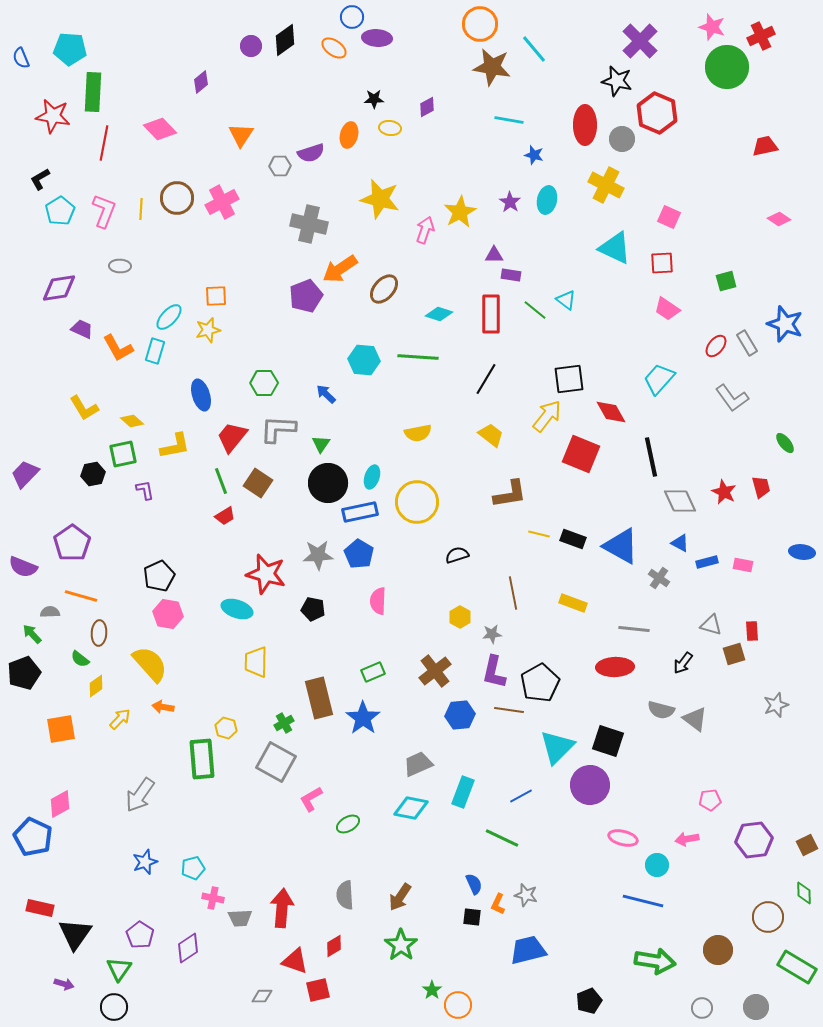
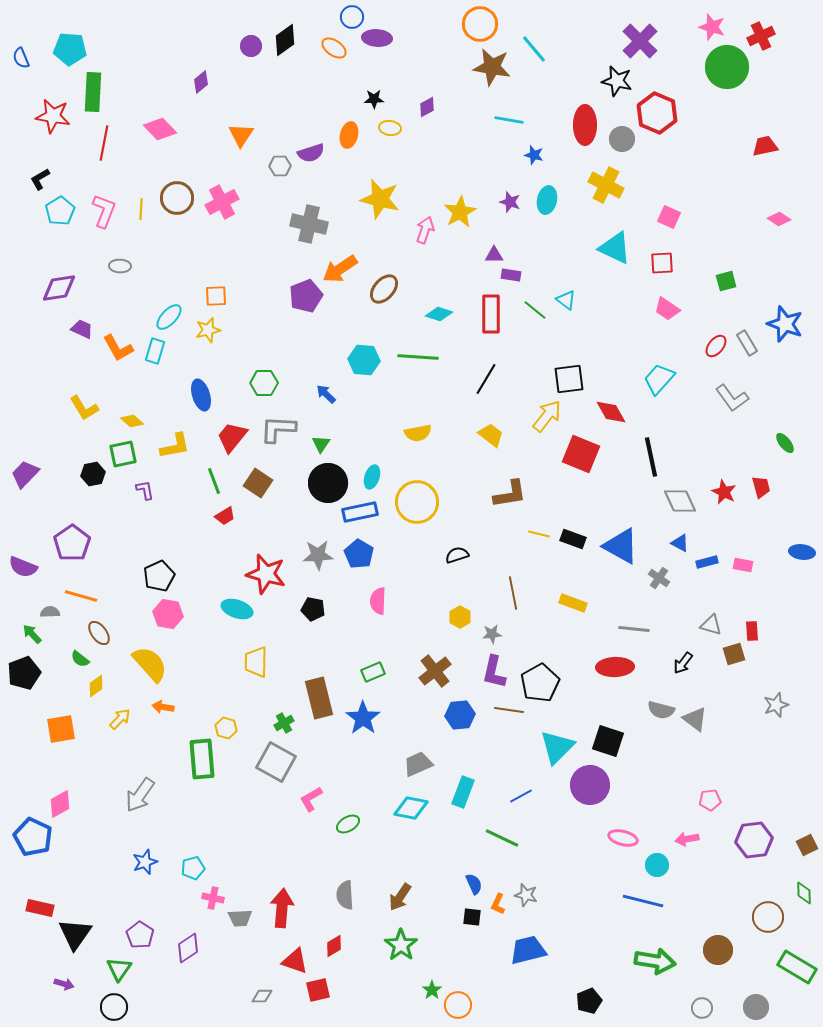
purple star at (510, 202): rotated 15 degrees counterclockwise
green line at (221, 481): moved 7 px left
brown ellipse at (99, 633): rotated 40 degrees counterclockwise
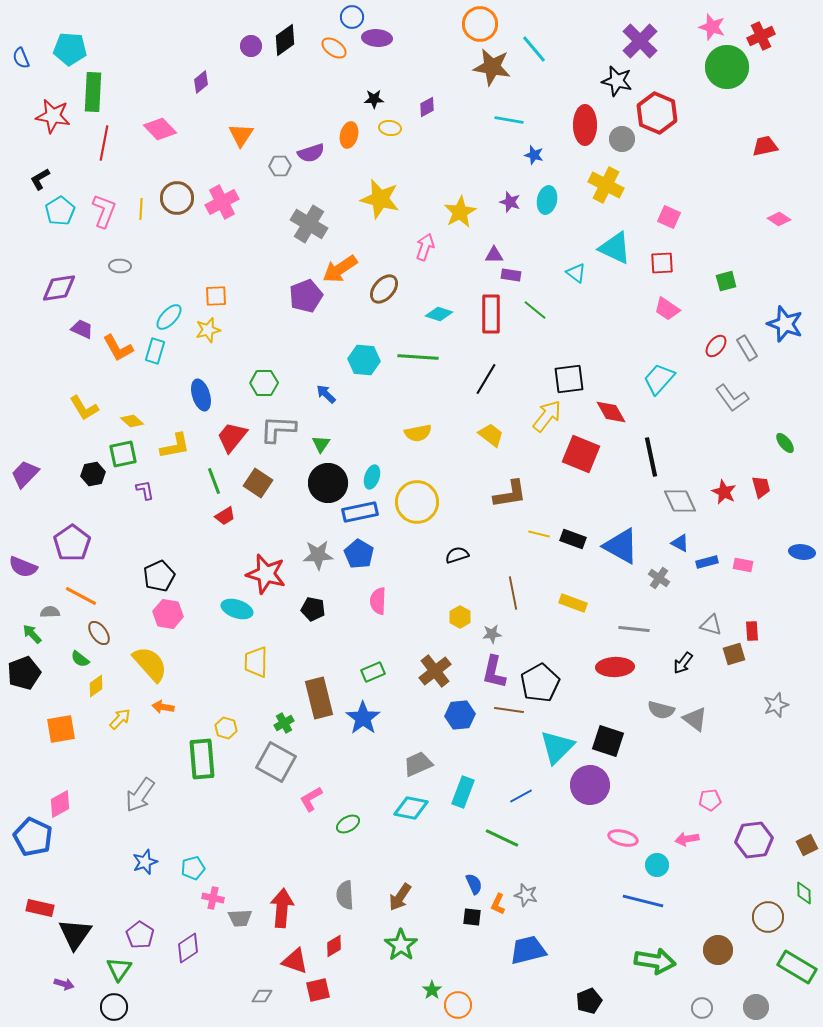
gray cross at (309, 224): rotated 18 degrees clockwise
pink arrow at (425, 230): moved 17 px down
cyan triangle at (566, 300): moved 10 px right, 27 px up
gray rectangle at (747, 343): moved 5 px down
orange line at (81, 596): rotated 12 degrees clockwise
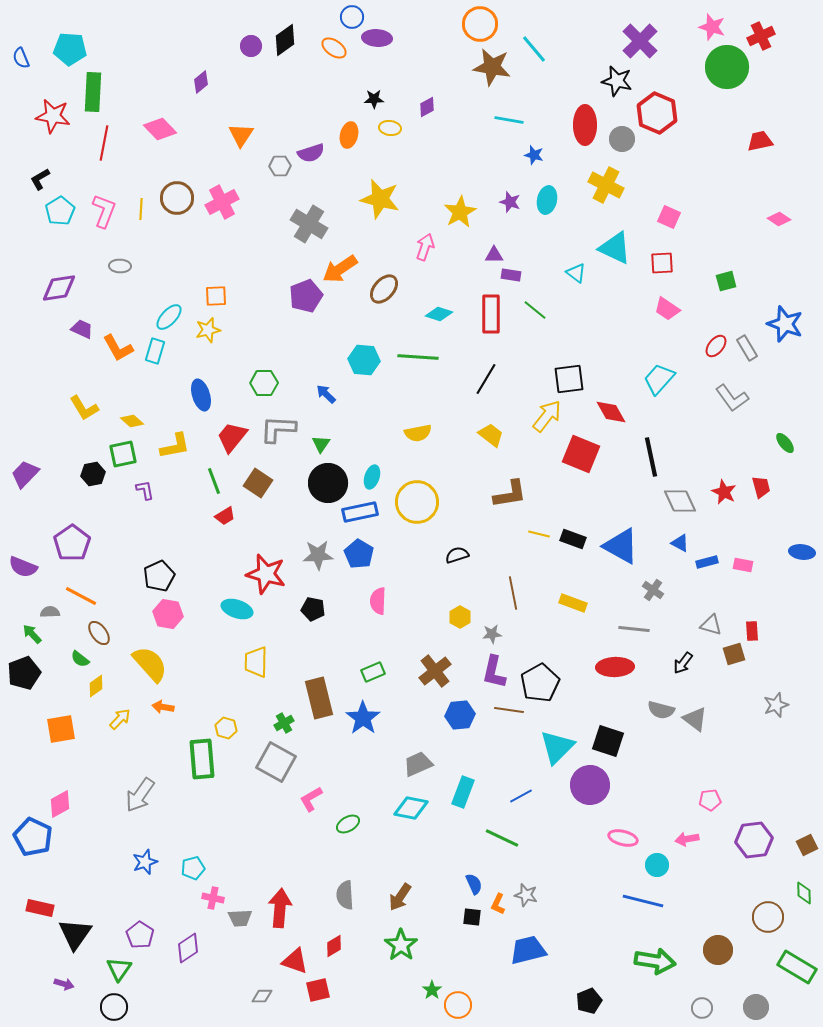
red trapezoid at (765, 146): moved 5 px left, 5 px up
gray cross at (659, 578): moved 6 px left, 12 px down
red arrow at (282, 908): moved 2 px left
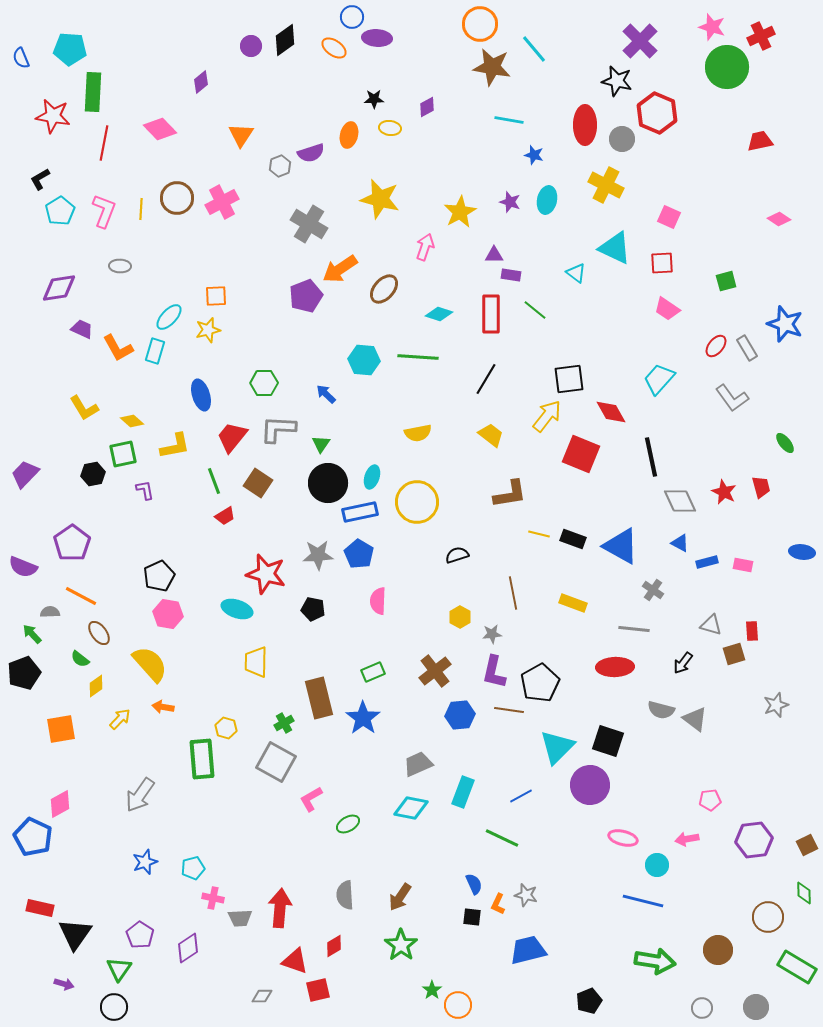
gray hexagon at (280, 166): rotated 20 degrees counterclockwise
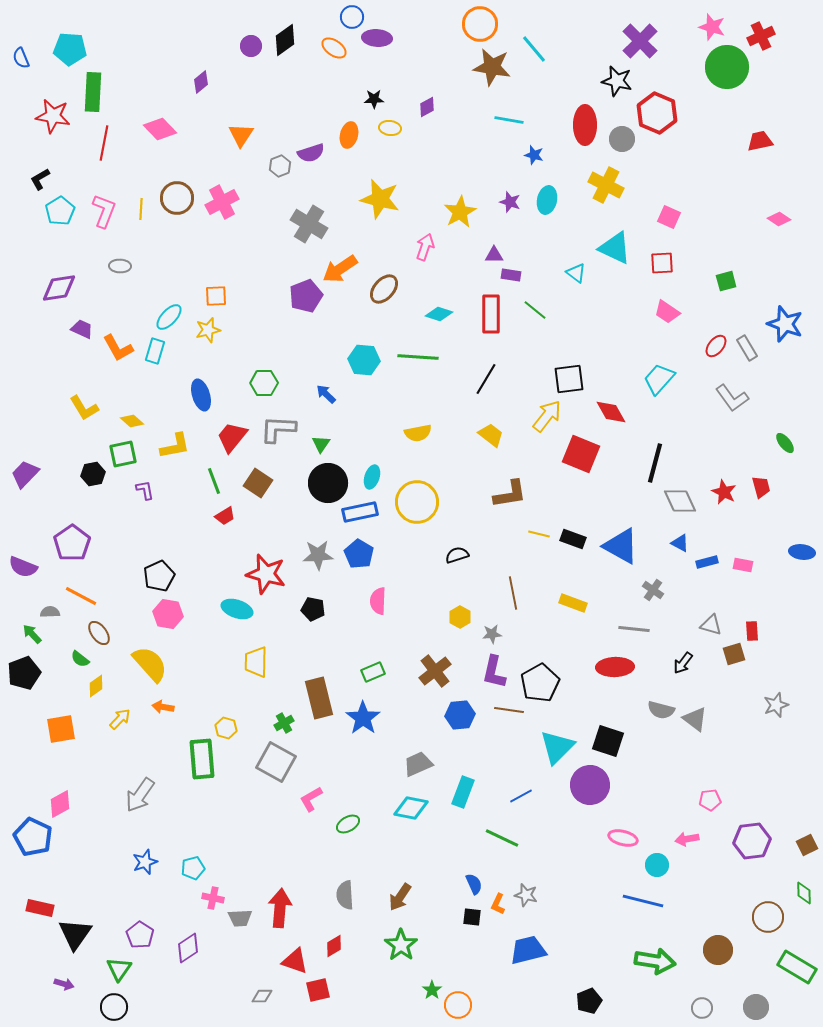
pink trapezoid at (667, 309): moved 3 px down
black line at (651, 457): moved 4 px right, 6 px down; rotated 27 degrees clockwise
purple hexagon at (754, 840): moved 2 px left, 1 px down
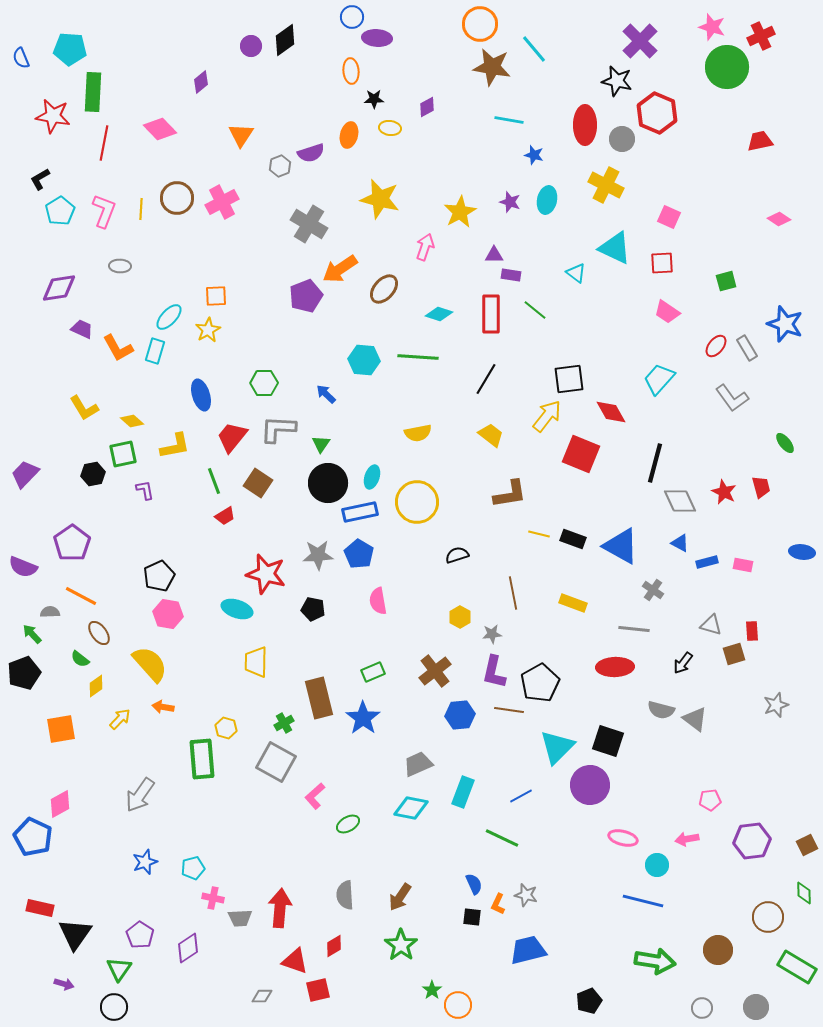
orange ellipse at (334, 48): moved 17 px right, 23 px down; rotated 50 degrees clockwise
yellow star at (208, 330): rotated 15 degrees counterclockwise
pink semicircle at (378, 601): rotated 12 degrees counterclockwise
pink L-shape at (311, 799): moved 4 px right, 3 px up; rotated 12 degrees counterclockwise
